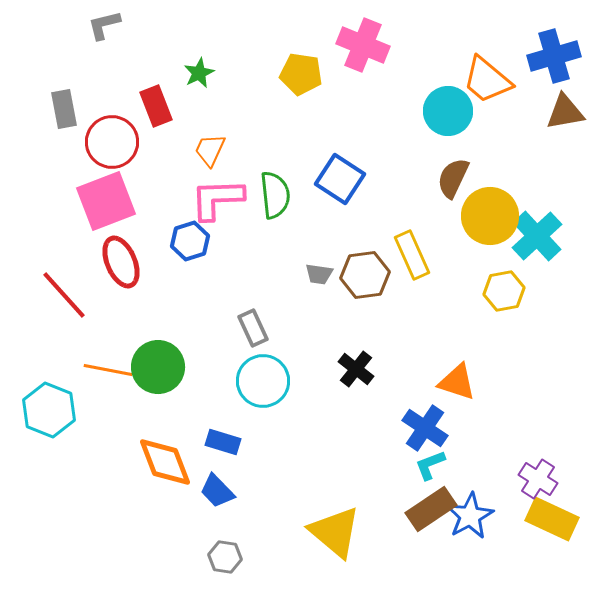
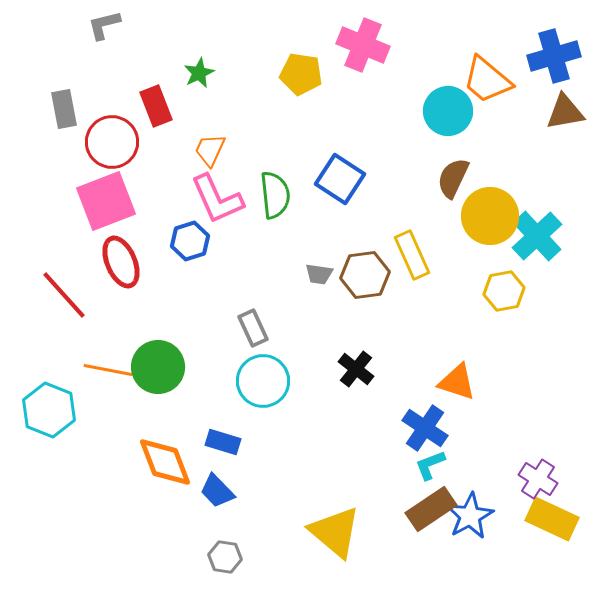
pink L-shape at (217, 199): rotated 112 degrees counterclockwise
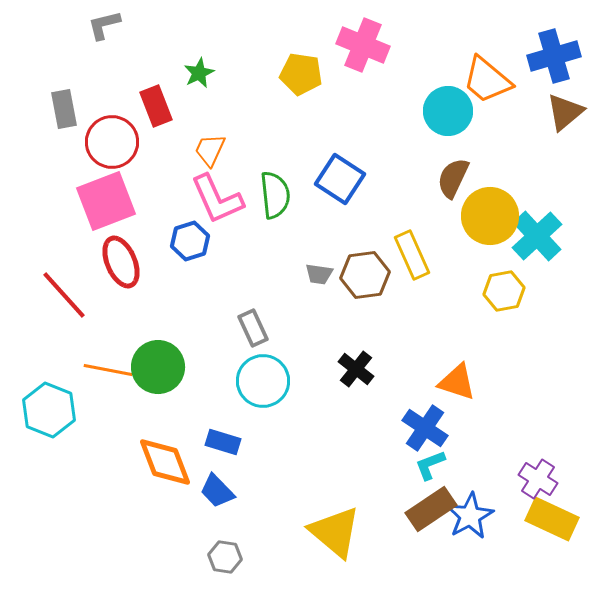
brown triangle at (565, 112): rotated 30 degrees counterclockwise
